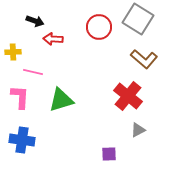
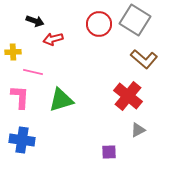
gray square: moved 3 px left, 1 px down
red circle: moved 3 px up
red arrow: rotated 18 degrees counterclockwise
purple square: moved 2 px up
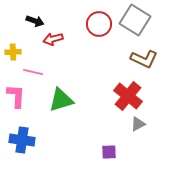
brown L-shape: rotated 16 degrees counterclockwise
pink L-shape: moved 4 px left, 1 px up
gray triangle: moved 6 px up
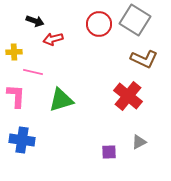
yellow cross: moved 1 px right
gray triangle: moved 1 px right, 18 px down
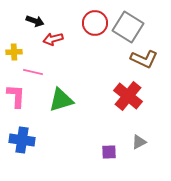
gray square: moved 7 px left, 7 px down
red circle: moved 4 px left, 1 px up
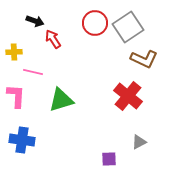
gray square: rotated 24 degrees clockwise
red arrow: rotated 72 degrees clockwise
purple square: moved 7 px down
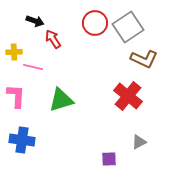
pink line: moved 5 px up
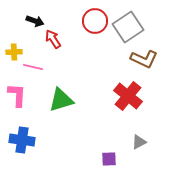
red circle: moved 2 px up
pink L-shape: moved 1 px right, 1 px up
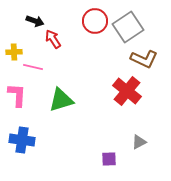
red cross: moved 1 px left, 5 px up
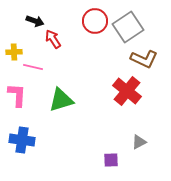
purple square: moved 2 px right, 1 px down
